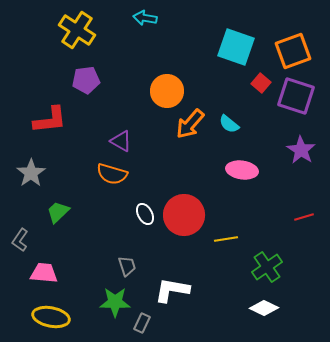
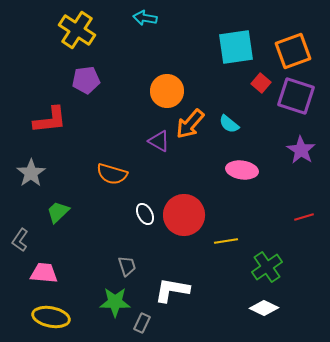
cyan square: rotated 27 degrees counterclockwise
purple triangle: moved 38 px right
yellow line: moved 2 px down
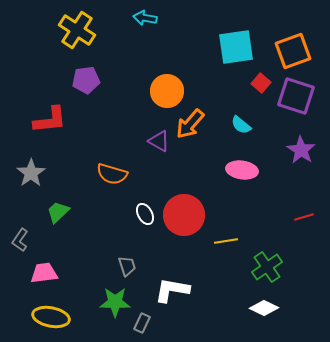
cyan semicircle: moved 12 px right, 1 px down
pink trapezoid: rotated 12 degrees counterclockwise
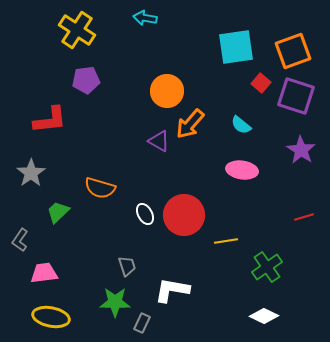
orange semicircle: moved 12 px left, 14 px down
white diamond: moved 8 px down
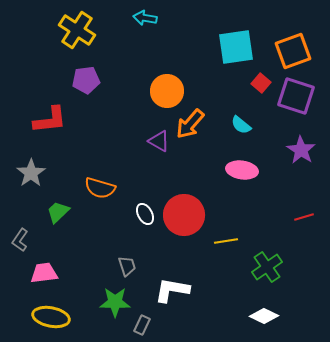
gray rectangle: moved 2 px down
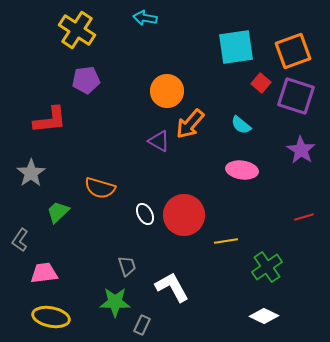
white L-shape: moved 3 px up; rotated 51 degrees clockwise
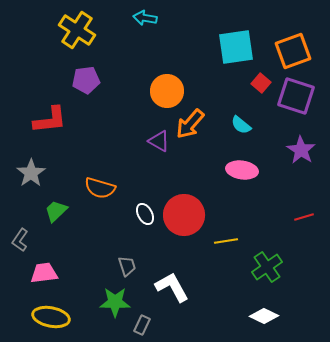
green trapezoid: moved 2 px left, 1 px up
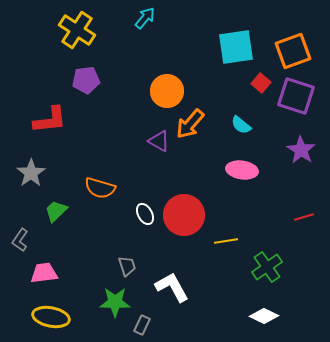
cyan arrow: rotated 120 degrees clockwise
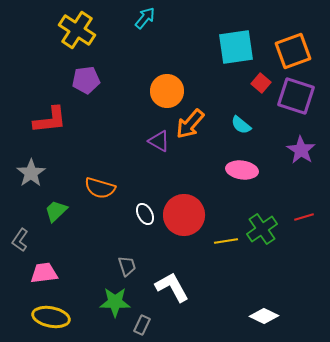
green cross: moved 5 px left, 38 px up
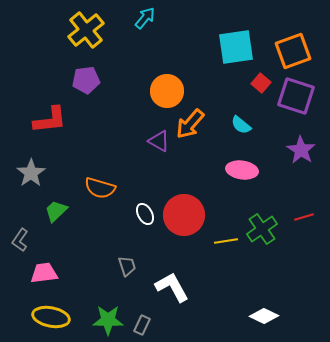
yellow cross: moved 9 px right; rotated 18 degrees clockwise
green star: moved 7 px left, 18 px down
